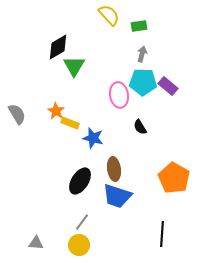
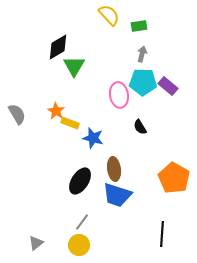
blue trapezoid: moved 1 px up
gray triangle: rotated 42 degrees counterclockwise
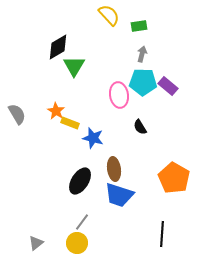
blue trapezoid: moved 2 px right
yellow circle: moved 2 px left, 2 px up
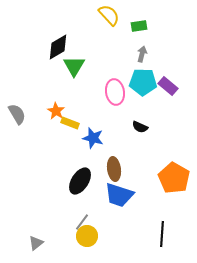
pink ellipse: moved 4 px left, 3 px up
black semicircle: rotated 35 degrees counterclockwise
yellow circle: moved 10 px right, 7 px up
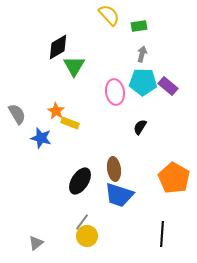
black semicircle: rotated 98 degrees clockwise
blue star: moved 52 px left
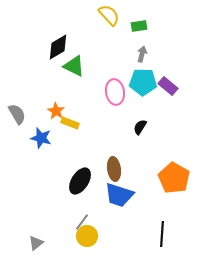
green triangle: rotated 35 degrees counterclockwise
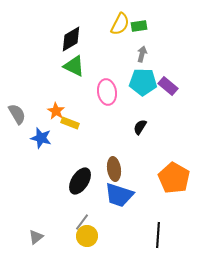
yellow semicircle: moved 11 px right, 9 px down; rotated 70 degrees clockwise
black diamond: moved 13 px right, 8 px up
pink ellipse: moved 8 px left
black line: moved 4 px left, 1 px down
gray triangle: moved 6 px up
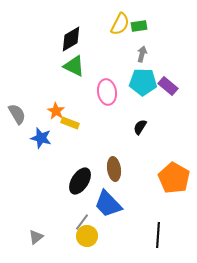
blue trapezoid: moved 11 px left, 9 px down; rotated 28 degrees clockwise
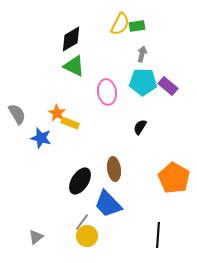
green rectangle: moved 2 px left
orange star: moved 1 px right, 2 px down
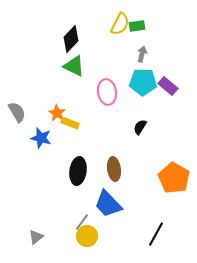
black diamond: rotated 16 degrees counterclockwise
gray semicircle: moved 2 px up
black ellipse: moved 2 px left, 10 px up; rotated 24 degrees counterclockwise
black line: moved 2 px left, 1 px up; rotated 25 degrees clockwise
